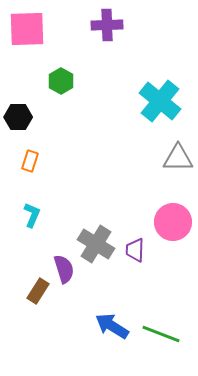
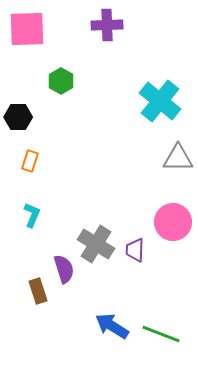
brown rectangle: rotated 50 degrees counterclockwise
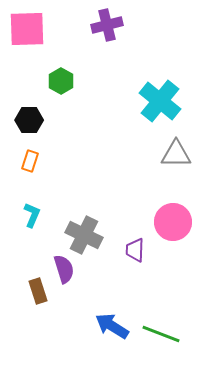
purple cross: rotated 12 degrees counterclockwise
black hexagon: moved 11 px right, 3 px down
gray triangle: moved 2 px left, 4 px up
gray cross: moved 12 px left, 9 px up; rotated 6 degrees counterclockwise
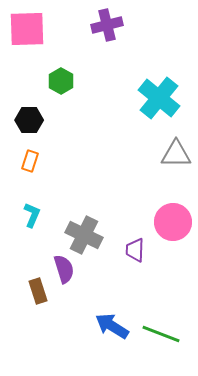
cyan cross: moved 1 px left, 3 px up
